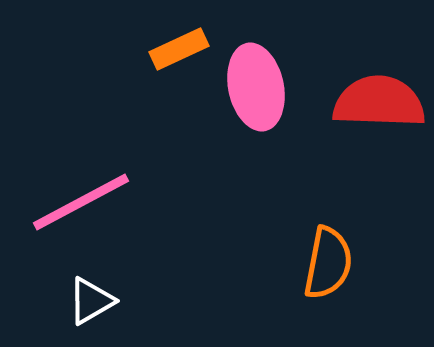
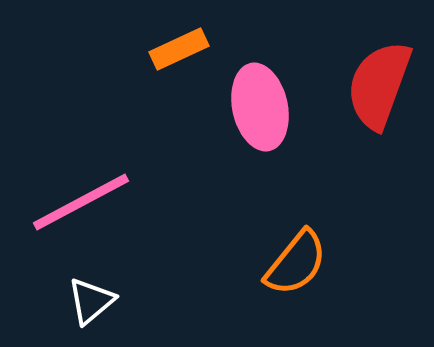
pink ellipse: moved 4 px right, 20 px down
red semicircle: moved 17 px up; rotated 72 degrees counterclockwise
orange semicircle: moved 32 px left; rotated 28 degrees clockwise
white triangle: rotated 10 degrees counterclockwise
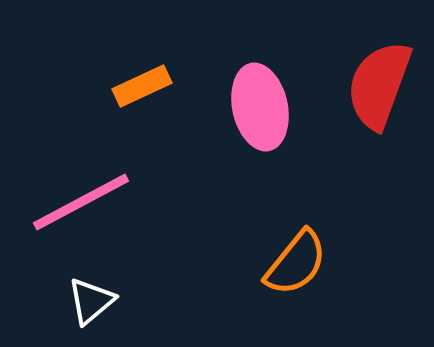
orange rectangle: moved 37 px left, 37 px down
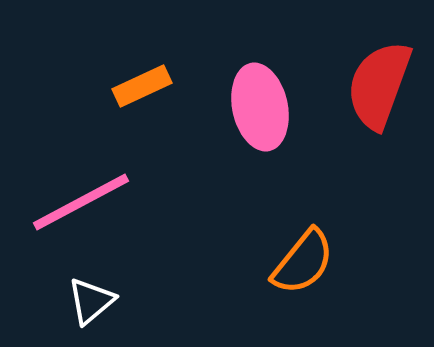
orange semicircle: moved 7 px right, 1 px up
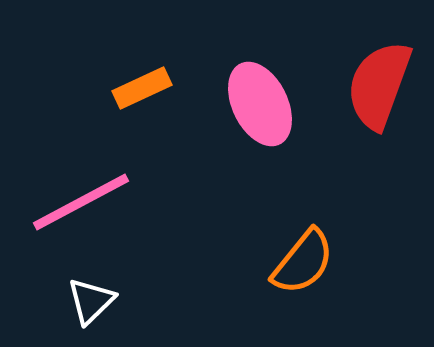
orange rectangle: moved 2 px down
pink ellipse: moved 3 px up; rotated 14 degrees counterclockwise
white triangle: rotated 4 degrees counterclockwise
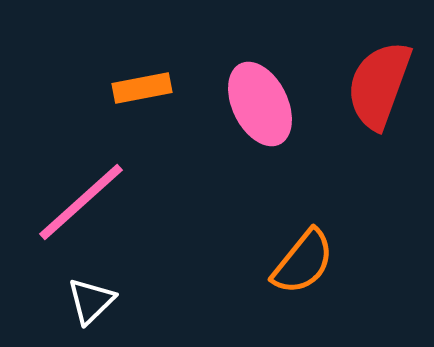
orange rectangle: rotated 14 degrees clockwise
pink line: rotated 14 degrees counterclockwise
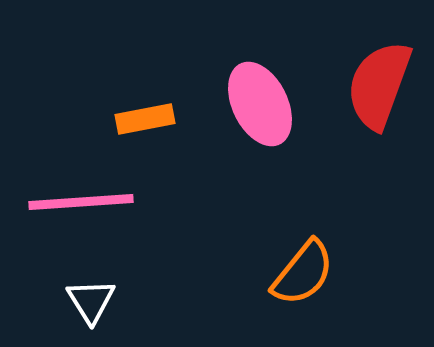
orange rectangle: moved 3 px right, 31 px down
pink line: rotated 38 degrees clockwise
orange semicircle: moved 11 px down
white triangle: rotated 18 degrees counterclockwise
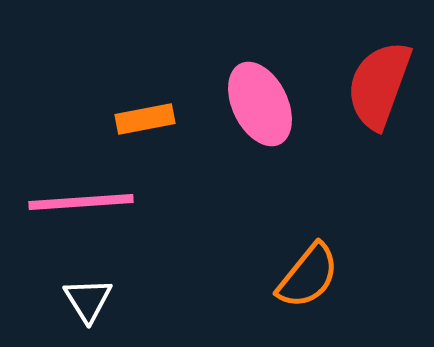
orange semicircle: moved 5 px right, 3 px down
white triangle: moved 3 px left, 1 px up
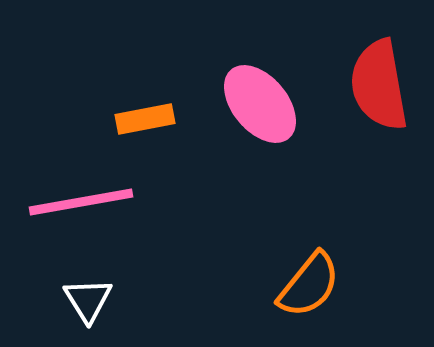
red semicircle: rotated 30 degrees counterclockwise
pink ellipse: rotated 14 degrees counterclockwise
pink line: rotated 6 degrees counterclockwise
orange semicircle: moved 1 px right, 9 px down
